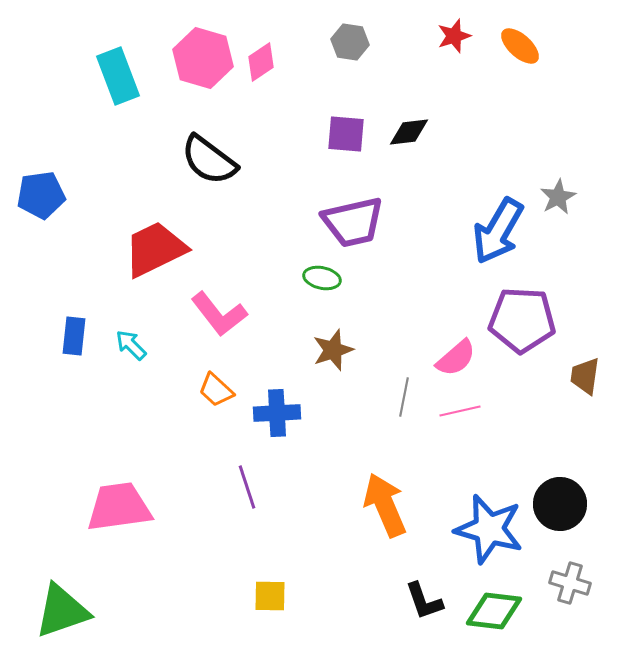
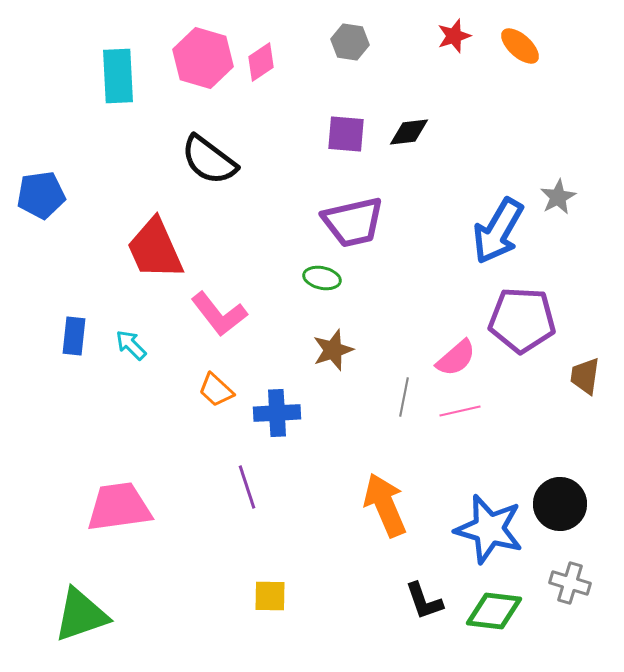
cyan rectangle: rotated 18 degrees clockwise
red trapezoid: rotated 88 degrees counterclockwise
green triangle: moved 19 px right, 4 px down
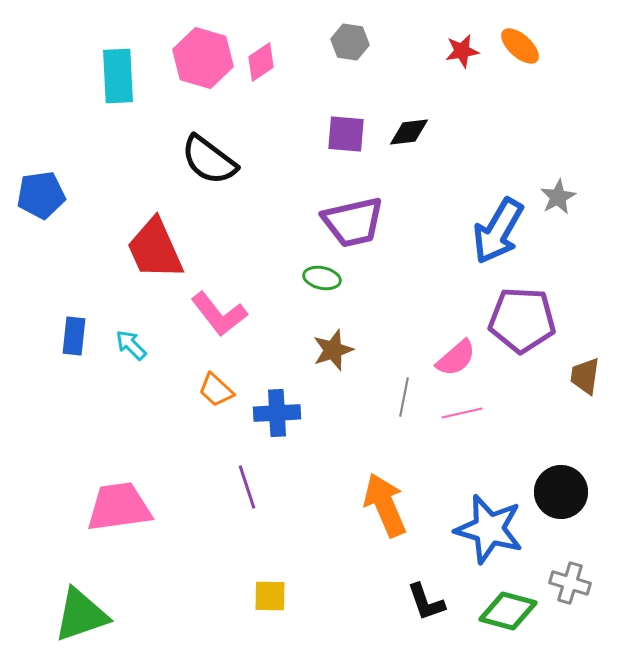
red star: moved 8 px right, 15 px down; rotated 8 degrees clockwise
pink line: moved 2 px right, 2 px down
black circle: moved 1 px right, 12 px up
black L-shape: moved 2 px right, 1 px down
green diamond: moved 14 px right; rotated 8 degrees clockwise
